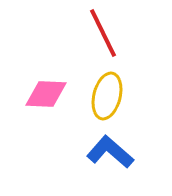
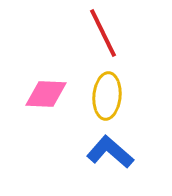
yellow ellipse: rotated 9 degrees counterclockwise
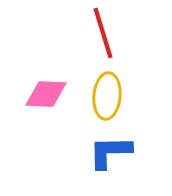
red line: rotated 9 degrees clockwise
blue L-shape: rotated 42 degrees counterclockwise
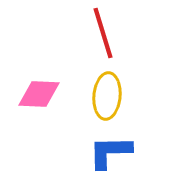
pink diamond: moved 7 px left
